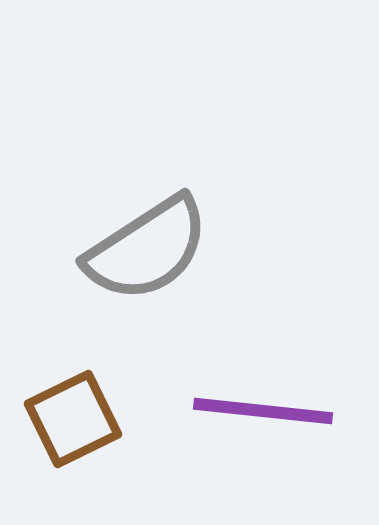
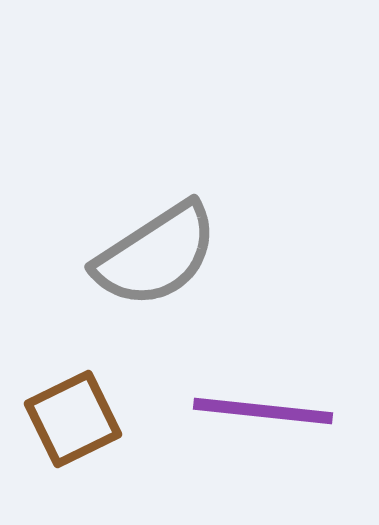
gray semicircle: moved 9 px right, 6 px down
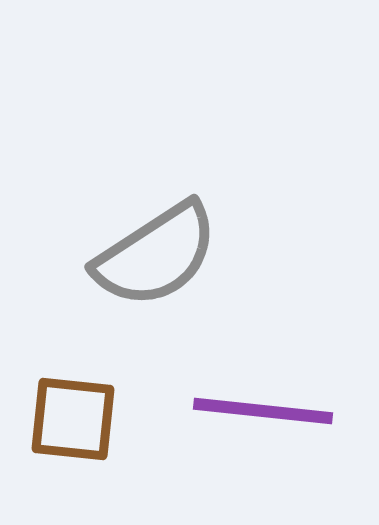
brown square: rotated 32 degrees clockwise
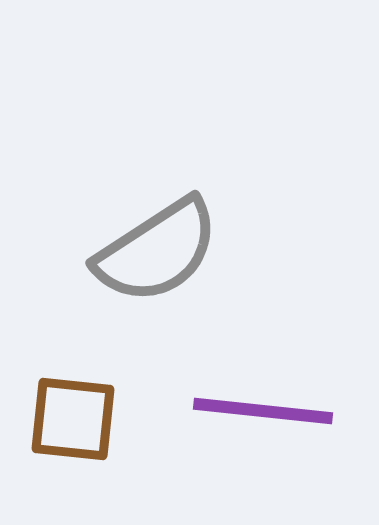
gray semicircle: moved 1 px right, 4 px up
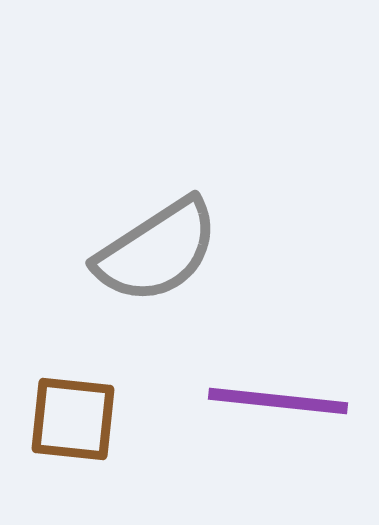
purple line: moved 15 px right, 10 px up
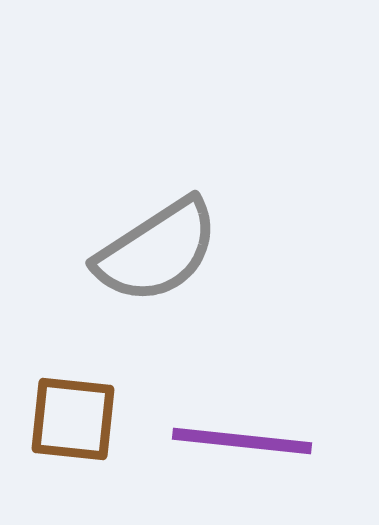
purple line: moved 36 px left, 40 px down
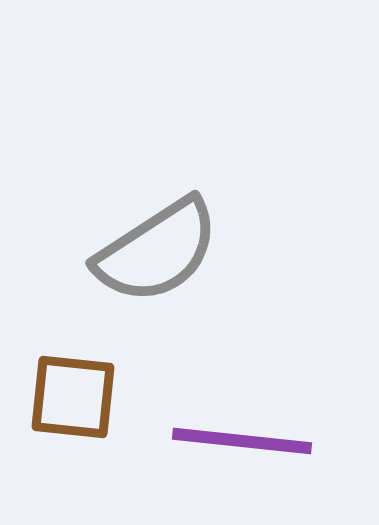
brown square: moved 22 px up
